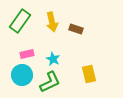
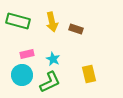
green rectangle: moved 2 px left; rotated 70 degrees clockwise
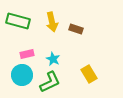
yellow rectangle: rotated 18 degrees counterclockwise
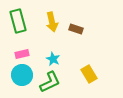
green rectangle: rotated 60 degrees clockwise
pink rectangle: moved 5 px left
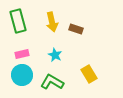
cyan star: moved 2 px right, 4 px up
green L-shape: moved 2 px right; rotated 125 degrees counterclockwise
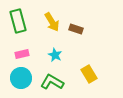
yellow arrow: rotated 18 degrees counterclockwise
cyan circle: moved 1 px left, 3 px down
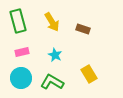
brown rectangle: moved 7 px right
pink rectangle: moved 2 px up
